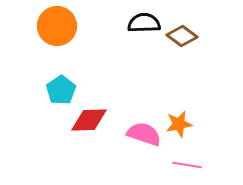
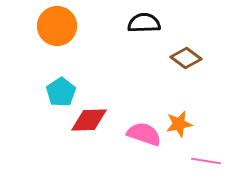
brown diamond: moved 4 px right, 22 px down
cyan pentagon: moved 2 px down
pink line: moved 19 px right, 4 px up
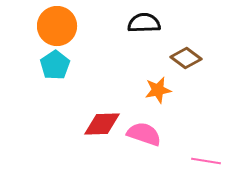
cyan pentagon: moved 6 px left, 27 px up
red diamond: moved 13 px right, 4 px down
orange star: moved 21 px left, 34 px up
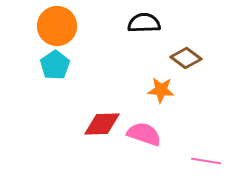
orange star: moved 3 px right; rotated 16 degrees clockwise
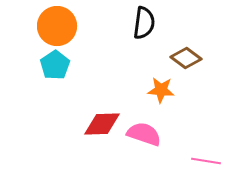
black semicircle: rotated 100 degrees clockwise
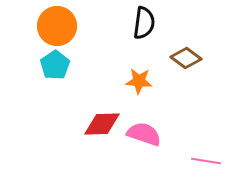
orange star: moved 22 px left, 9 px up
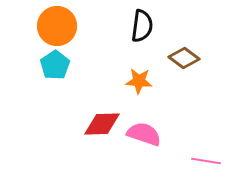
black semicircle: moved 2 px left, 3 px down
brown diamond: moved 2 px left
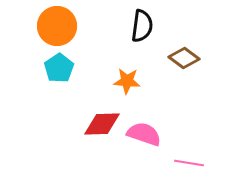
cyan pentagon: moved 4 px right, 3 px down
orange star: moved 12 px left
pink line: moved 17 px left, 2 px down
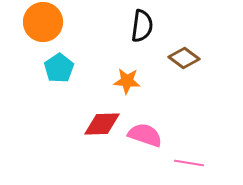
orange circle: moved 14 px left, 4 px up
pink semicircle: moved 1 px right, 1 px down
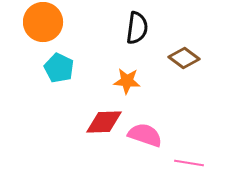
black semicircle: moved 5 px left, 2 px down
cyan pentagon: rotated 12 degrees counterclockwise
red diamond: moved 2 px right, 2 px up
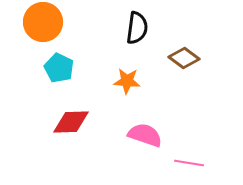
red diamond: moved 33 px left
